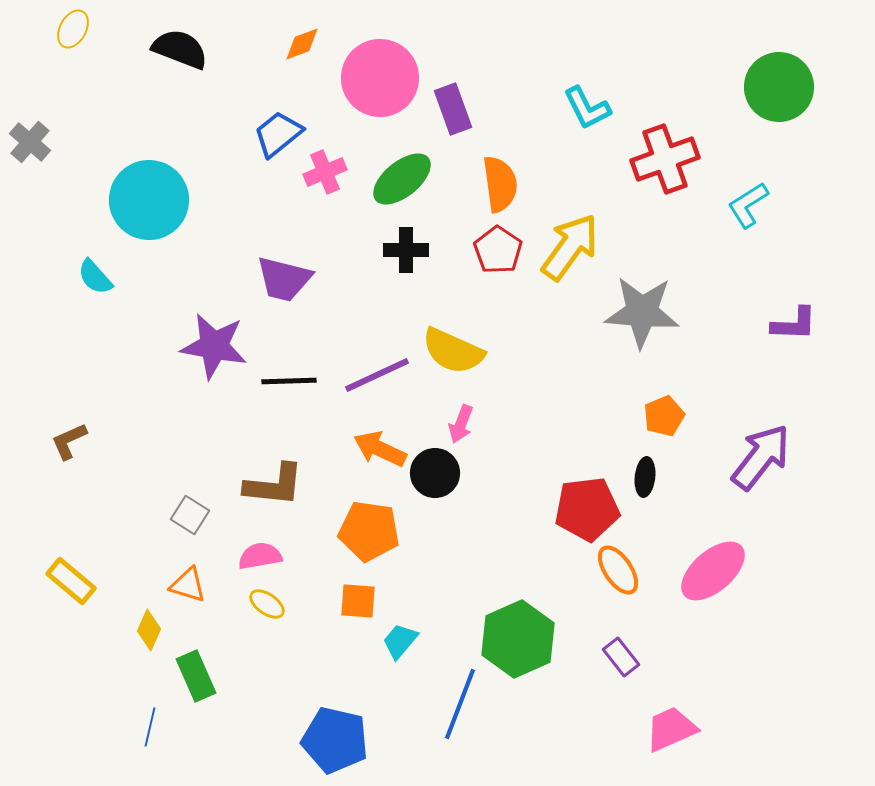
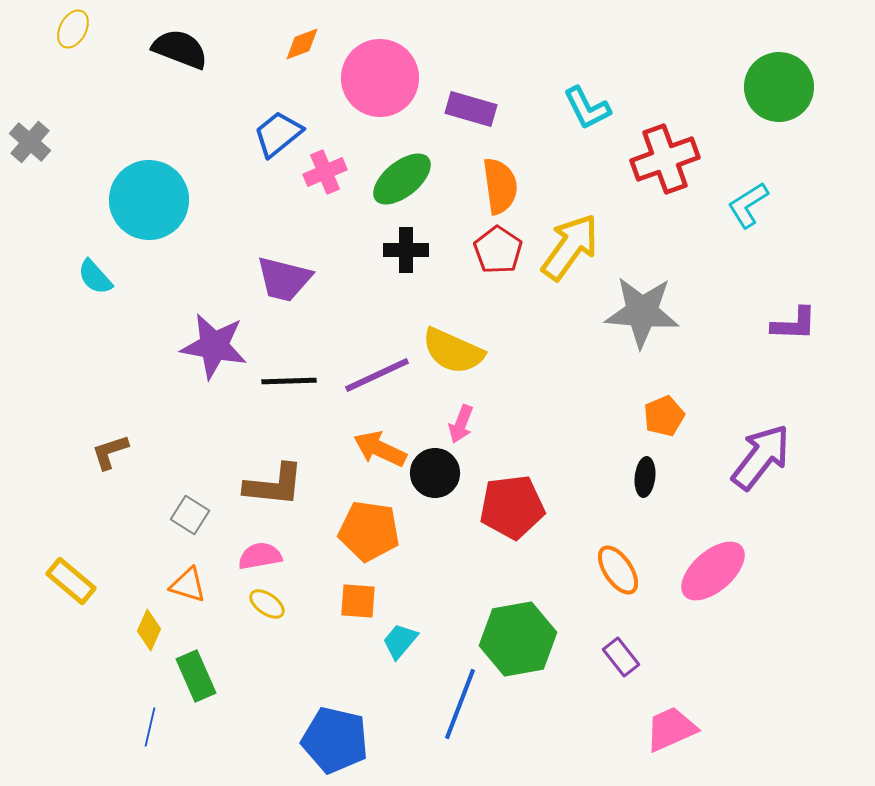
purple rectangle at (453, 109): moved 18 px right; rotated 54 degrees counterclockwise
orange semicircle at (500, 184): moved 2 px down
brown L-shape at (69, 441): moved 41 px right, 11 px down; rotated 6 degrees clockwise
red pentagon at (587, 509): moved 75 px left, 2 px up
green hexagon at (518, 639): rotated 14 degrees clockwise
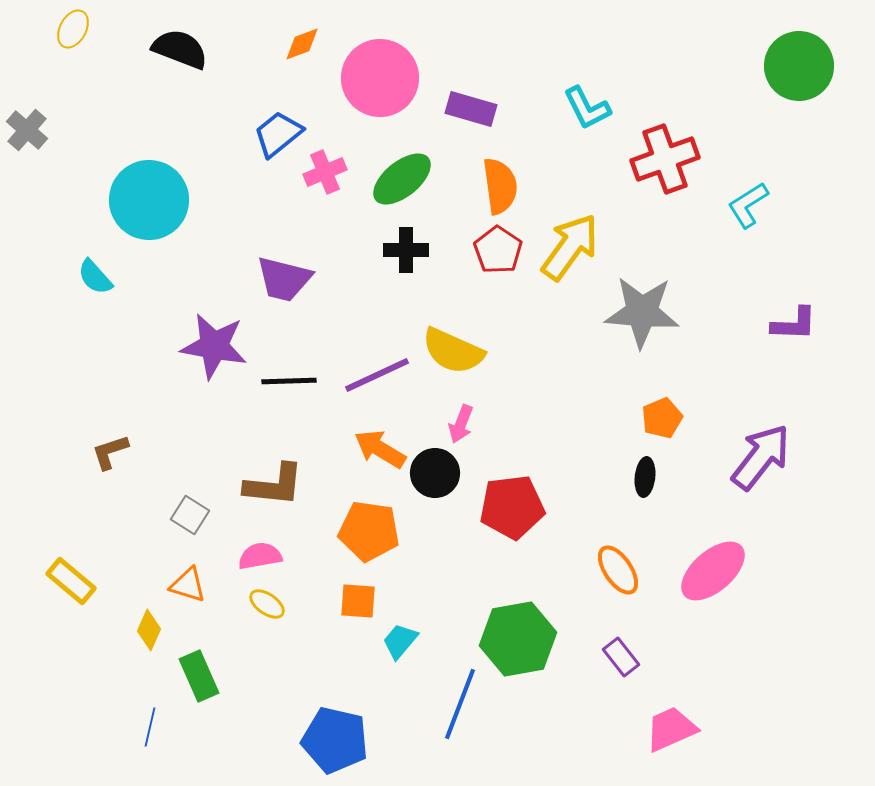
green circle at (779, 87): moved 20 px right, 21 px up
gray cross at (30, 142): moved 3 px left, 12 px up
orange pentagon at (664, 416): moved 2 px left, 2 px down
orange arrow at (380, 449): rotated 6 degrees clockwise
green rectangle at (196, 676): moved 3 px right
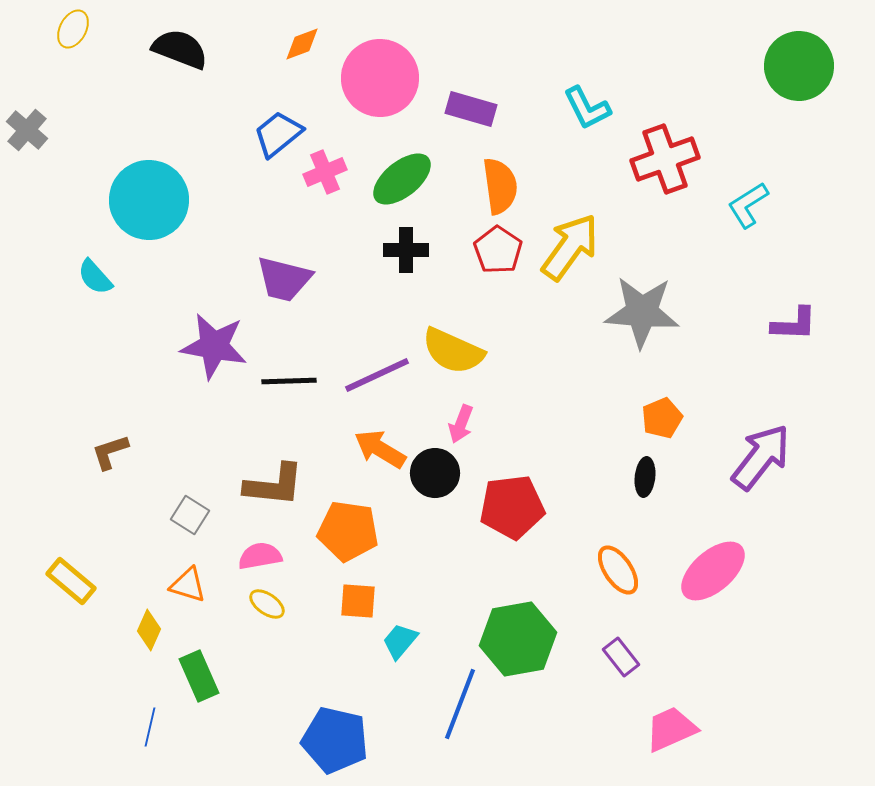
orange pentagon at (369, 531): moved 21 px left
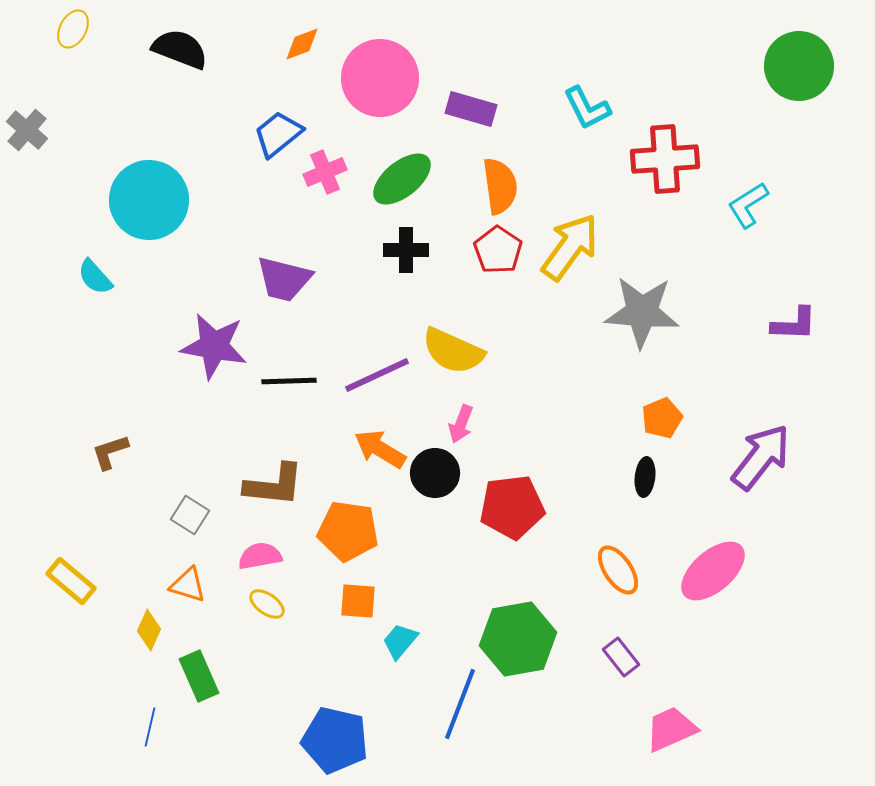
red cross at (665, 159): rotated 16 degrees clockwise
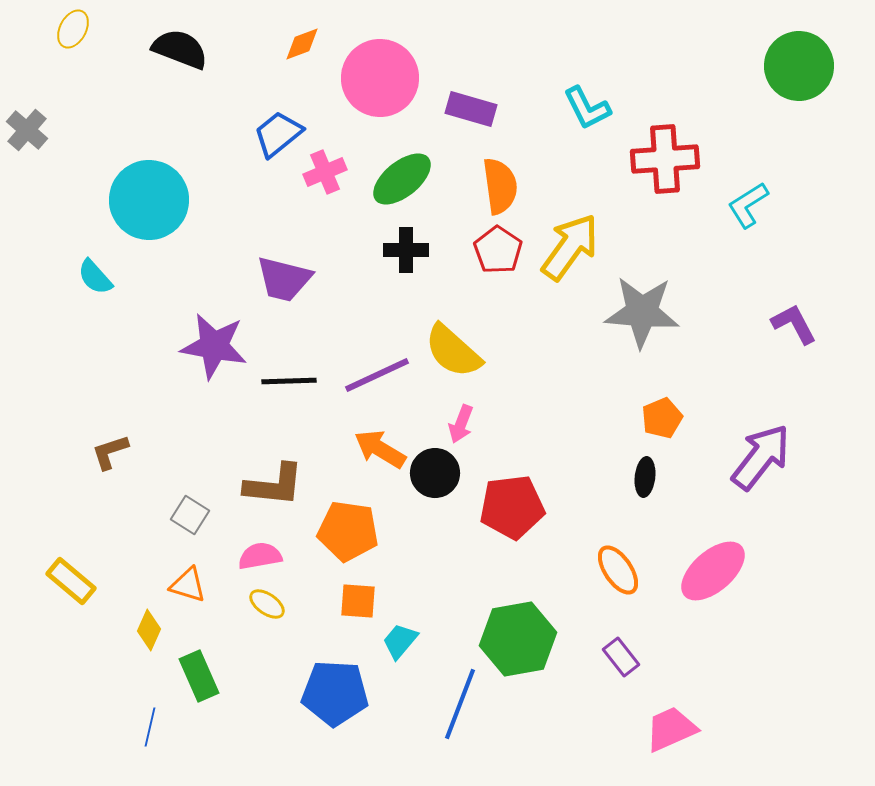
purple L-shape at (794, 324): rotated 120 degrees counterclockwise
yellow semicircle at (453, 351): rotated 18 degrees clockwise
blue pentagon at (335, 740): moved 47 px up; rotated 10 degrees counterclockwise
